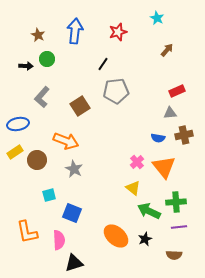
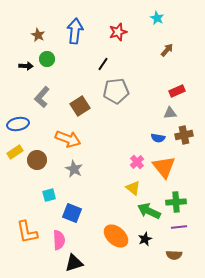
orange arrow: moved 2 px right, 2 px up
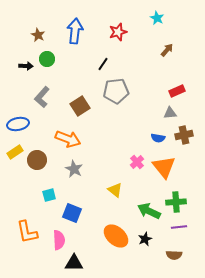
yellow triangle: moved 18 px left, 2 px down
black triangle: rotated 18 degrees clockwise
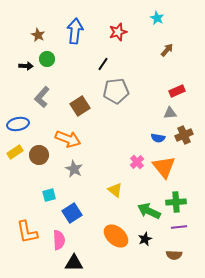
brown cross: rotated 12 degrees counterclockwise
brown circle: moved 2 px right, 5 px up
blue square: rotated 36 degrees clockwise
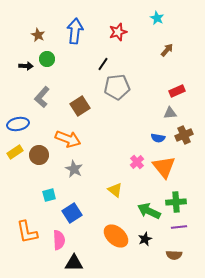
gray pentagon: moved 1 px right, 4 px up
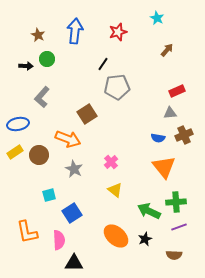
brown square: moved 7 px right, 8 px down
pink cross: moved 26 px left
purple line: rotated 14 degrees counterclockwise
